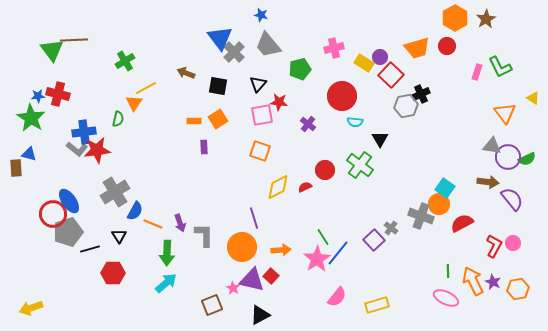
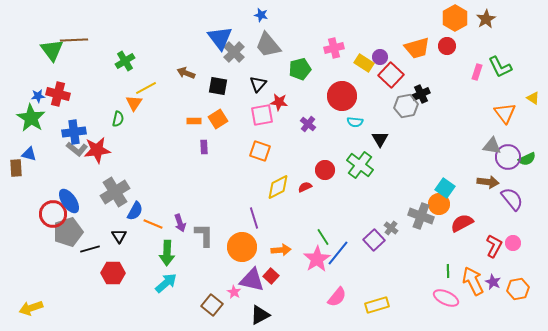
blue cross at (84, 132): moved 10 px left
pink star at (233, 288): moved 1 px right, 4 px down
brown square at (212, 305): rotated 30 degrees counterclockwise
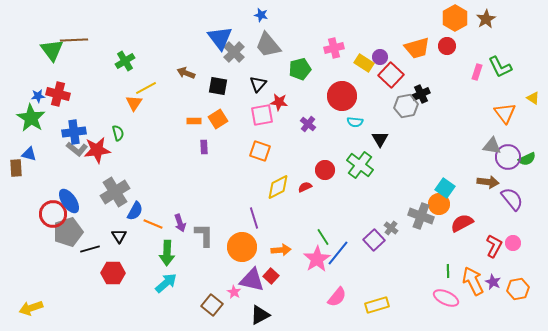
green semicircle at (118, 119): moved 14 px down; rotated 28 degrees counterclockwise
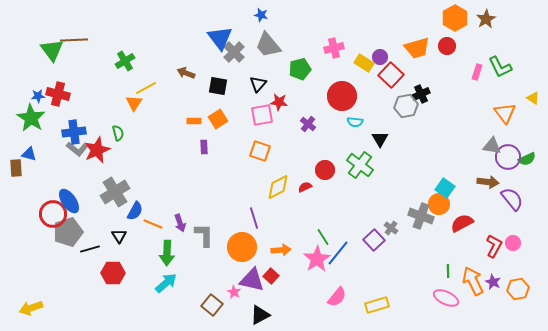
red star at (97, 150): rotated 16 degrees counterclockwise
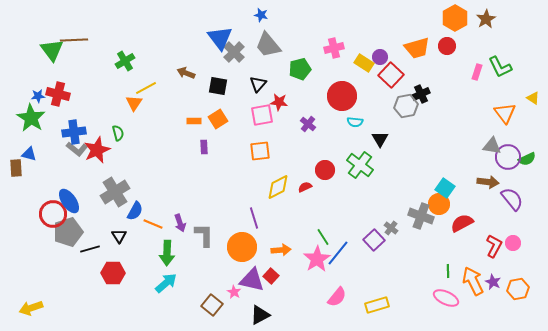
orange square at (260, 151): rotated 25 degrees counterclockwise
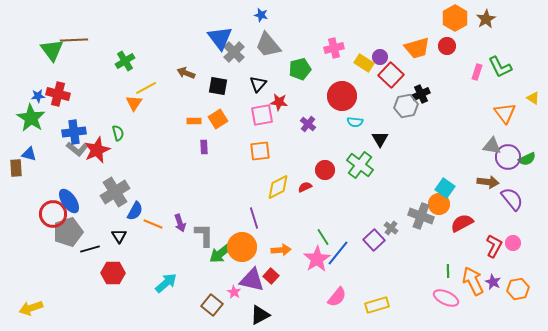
green arrow at (167, 253): moved 54 px right; rotated 50 degrees clockwise
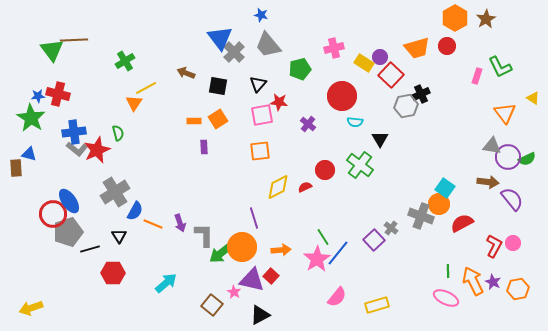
pink rectangle at (477, 72): moved 4 px down
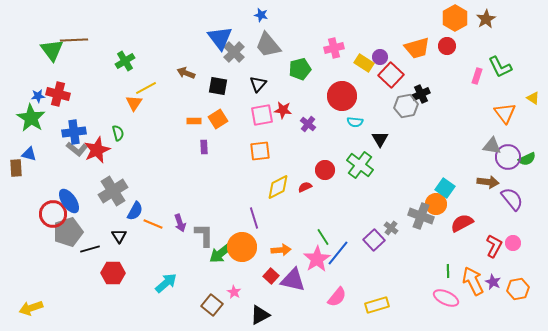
red star at (279, 102): moved 4 px right, 8 px down
gray cross at (115, 192): moved 2 px left, 1 px up
orange circle at (439, 204): moved 3 px left
purple triangle at (252, 280): moved 41 px right
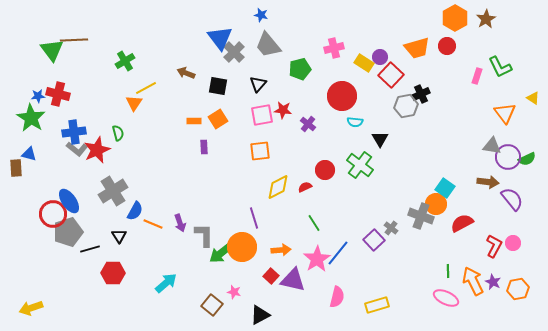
green line at (323, 237): moved 9 px left, 14 px up
pink star at (234, 292): rotated 16 degrees counterclockwise
pink semicircle at (337, 297): rotated 25 degrees counterclockwise
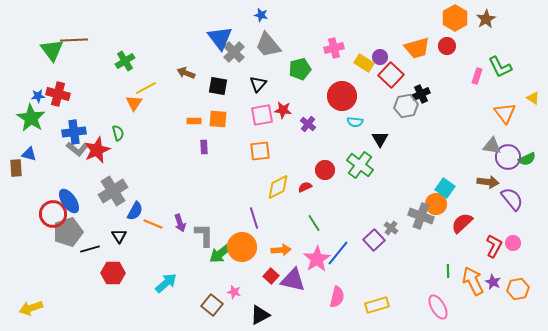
orange square at (218, 119): rotated 36 degrees clockwise
red semicircle at (462, 223): rotated 15 degrees counterclockwise
pink ellipse at (446, 298): moved 8 px left, 9 px down; rotated 35 degrees clockwise
